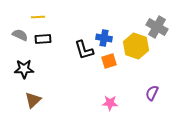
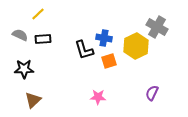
yellow line: moved 3 px up; rotated 40 degrees counterclockwise
yellow hexagon: rotated 15 degrees clockwise
pink star: moved 12 px left, 6 px up
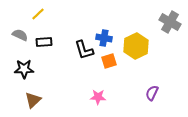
gray cross: moved 13 px right, 5 px up
black rectangle: moved 1 px right, 3 px down
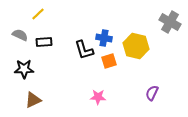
yellow hexagon: rotated 20 degrees counterclockwise
brown triangle: rotated 18 degrees clockwise
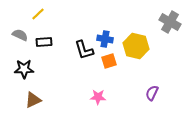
blue cross: moved 1 px right, 1 px down
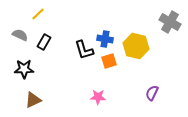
black rectangle: rotated 56 degrees counterclockwise
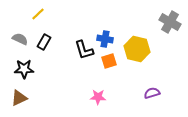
gray semicircle: moved 4 px down
yellow hexagon: moved 1 px right, 3 px down
purple semicircle: rotated 49 degrees clockwise
brown triangle: moved 14 px left, 2 px up
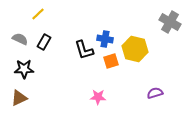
yellow hexagon: moved 2 px left
orange square: moved 2 px right
purple semicircle: moved 3 px right
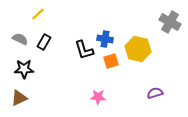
yellow hexagon: moved 3 px right
